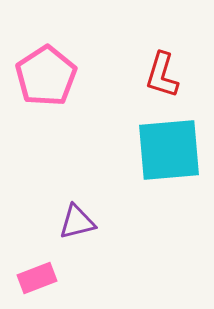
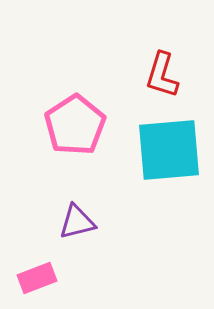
pink pentagon: moved 29 px right, 49 px down
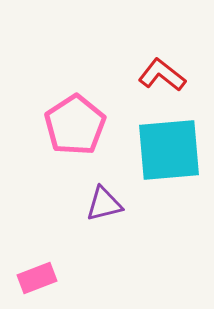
red L-shape: rotated 111 degrees clockwise
purple triangle: moved 27 px right, 18 px up
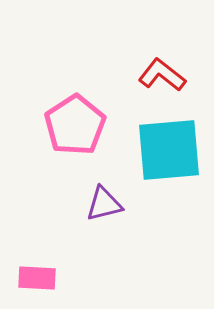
pink rectangle: rotated 24 degrees clockwise
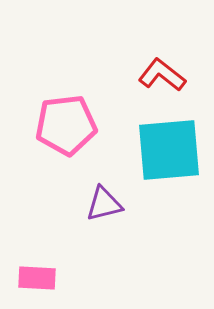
pink pentagon: moved 9 px left; rotated 26 degrees clockwise
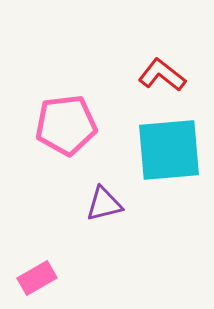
pink rectangle: rotated 33 degrees counterclockwise
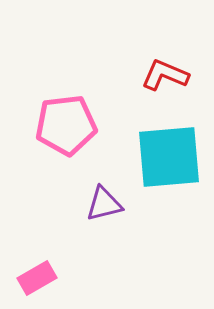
red L-shape: moved 3 px right; rotated 15 degrees counterclockwise
cyan square: moved 7 px down
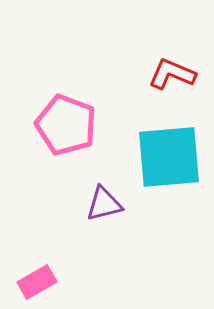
red L-shape: moved 7 px right, 1 px up
pink pentagon: rotated 28 degrees clockwise
pink rectangle: moved 4 px down
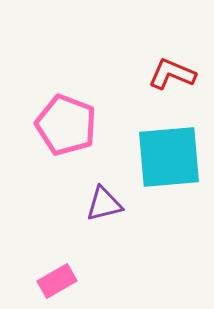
pink rectangle: moved 20 px right, 1 px up
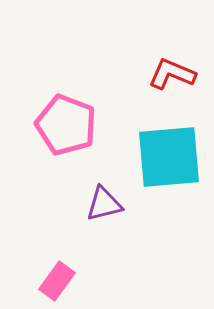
pink rectangle: rotated 24 degrees counterclockwise
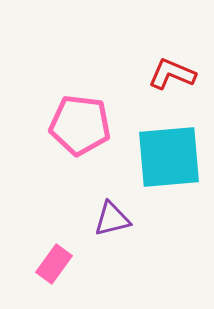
pink pentagon: moved 14 px right; rotated 14 degrees counterclockwise
purple triangle: moved 8 px right, 15 px down
pink rectangle: moved 3 px left, 17 px up
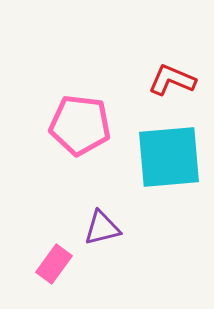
red L-shape: moved 6 px down
purple triangle: moved 10 px left, 9 px down
